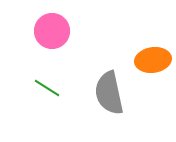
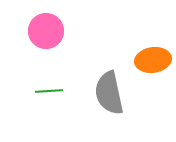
pink circle: moved 6 px left
green line: moved 2 px right, 3 px down; rotated 36 degrees counterclockwise
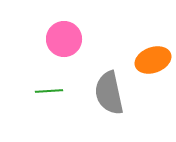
pink circle: moved 18 px right, 8 px down
orange ellipse: rotated 12 degrees counterclockwise
